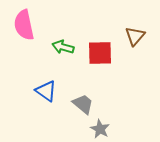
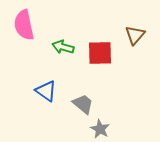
brown triangle: moved 1 px up
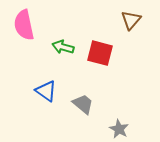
brown triangle: moved 4 px left, 15 px up
red square: rotated 16 degrees clockwise
gray star: moved 19 px right
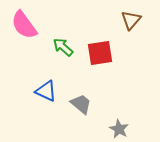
pink semicircle: rotated 24 degrees counterclockwise
green arrow: rotated 25 degrees clockwise
red square: rotated 24 degrees counterclockwise
blue triangle: rotated 10 degrees counterclockwise
gray trapezoid: moved 2 px left
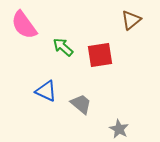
brown triangle: rotated 10 degrees clockwise
red square: moved 2 px down
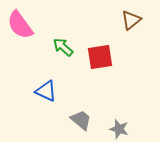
pink semicircle: moved 4 px left
red square: moved 2 px down
gray trapezoid: moved 16 px down
gray star: rotated 12 degrees counterclockwise
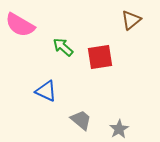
pink semicircle: rotated 24 degrees counterclockwise
gray star: rotated 24 degrees clockwise
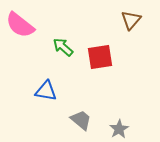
brown triangle: rotated 10 degrees counterclockwise
pink semicircle: rotated 8 degrees clockwise
blue triangle: rotated 15 degrees counterclockwise
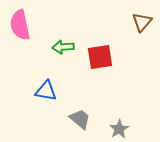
brown triangle: moved 11 px right, 2 px down
pink semicircle: rotated 40 degrees clockwise
green arrow: rotated 45 degrees counterclockwise
gray trapezoid: moved 1 px left, 1 px up
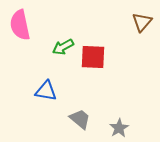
green arrow: rotated 25 degrees counterclockwise
red square: moved 7 px left; rotated 12 degrees clockwise
gray star: moved 1 px up
